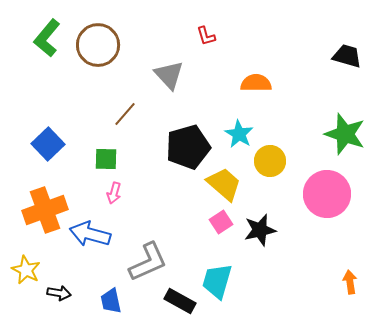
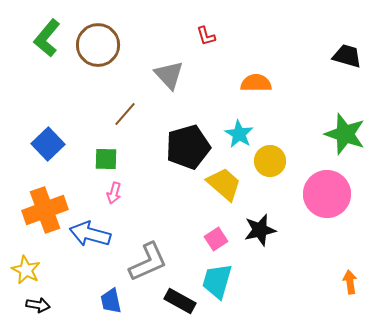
pink square: moved 5 px left, 17 px down
black arrow: moved 21 px left, 12 px down
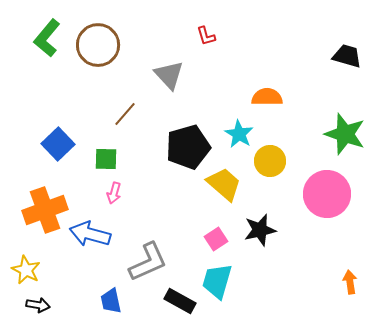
orange semicircle: moved 11 px right, 14 px down
blue square: moved 10 px right
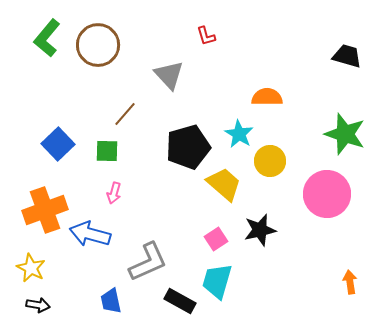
green square: moved 1 px right, 8 px up
yellow star: moved 5 px right, 2 px up
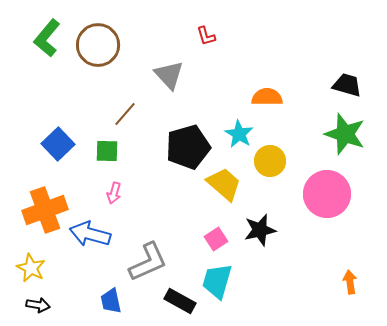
black trapezoid: moved 29 px down
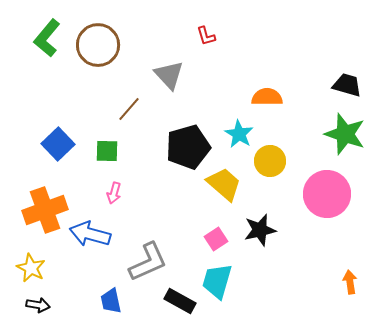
brown line: moved 4 px right, 5 px up
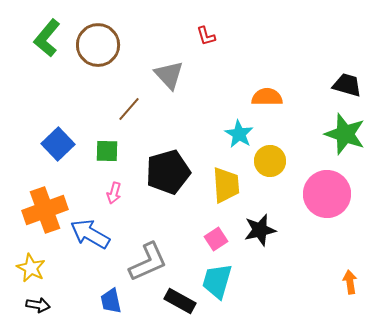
black pentagon: moved 20 px left, 25 px down
yellow trapezoid: moved 2 px right, 1 px down; rotated 45 degrees clockwise
blue arrow: rotated 15 degrees clockwise
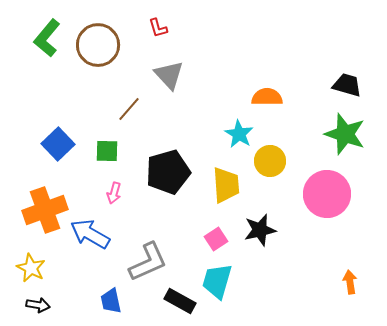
red L-shape: moved 48 px left, 8 px up
